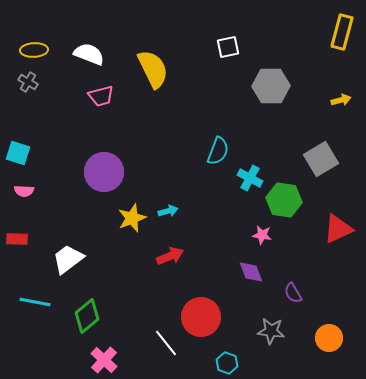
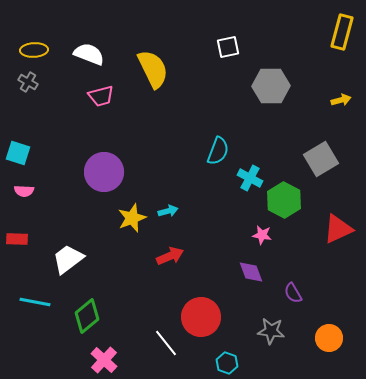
green hexagon: rotated 20 degrees clockwise
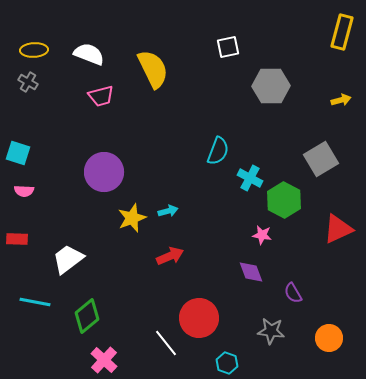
red circle: moved 2 px left, 1 px down
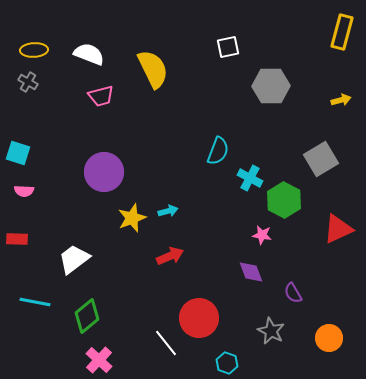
white trapezoid: moved 6 px right
gray star: rotated 20 degrees clockwise
pink cross: moved 5 px left
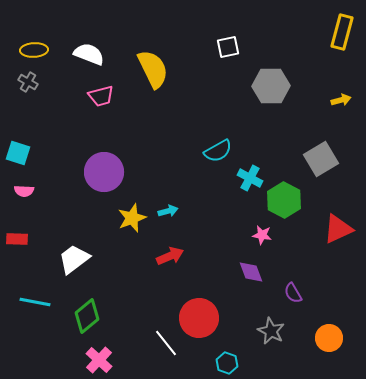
cyan semicircle: rotated 40 degrees clockwise
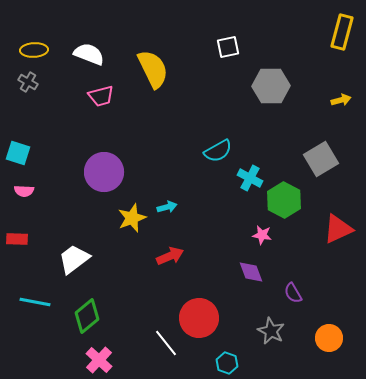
cyan arrow: moved 1 px left, 4 px up
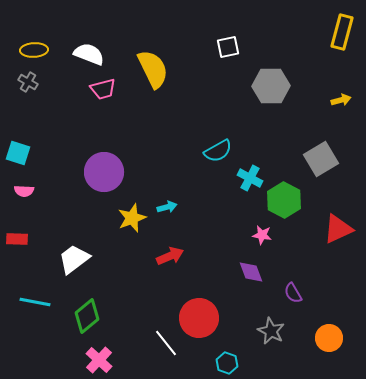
pink trapezoid: moved 2 px right, 7 px up
